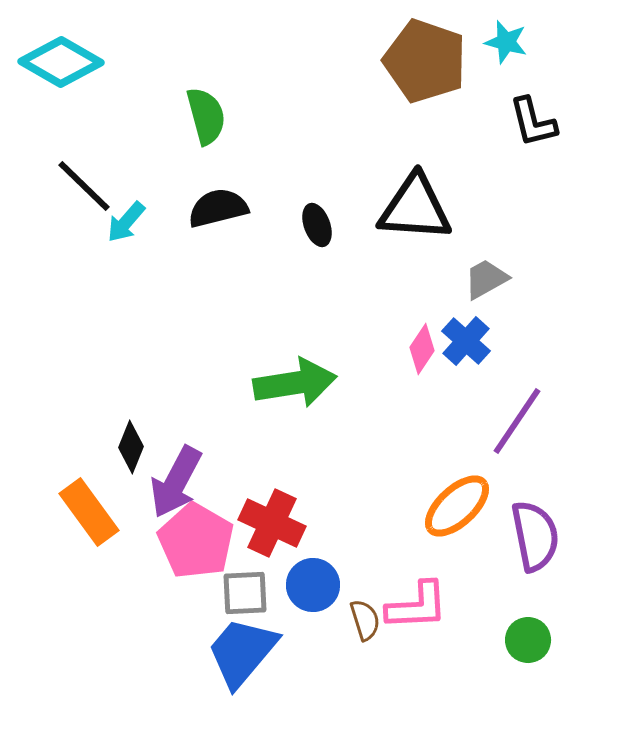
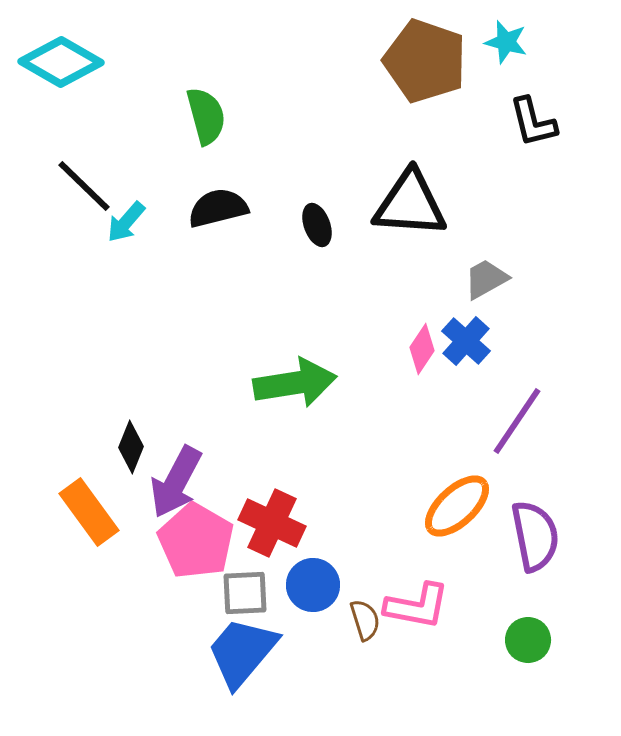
black triangle: moved 5 px left, 4 px up
pink L-shape: rotated 14 degrees clockwise
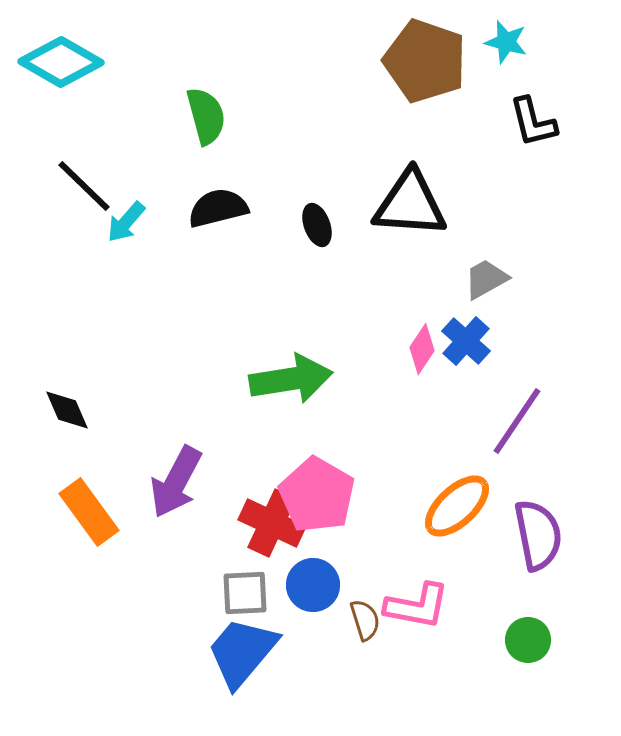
green arrow: moved 4 px left, 4 px up
black diamond: moved 64 px left, 37 px up; rotated 45 degrees counterclockwise
purple semicircle: moved 3 px right, 1 px up
pink pentagon: moved 121 px right, 46 px up
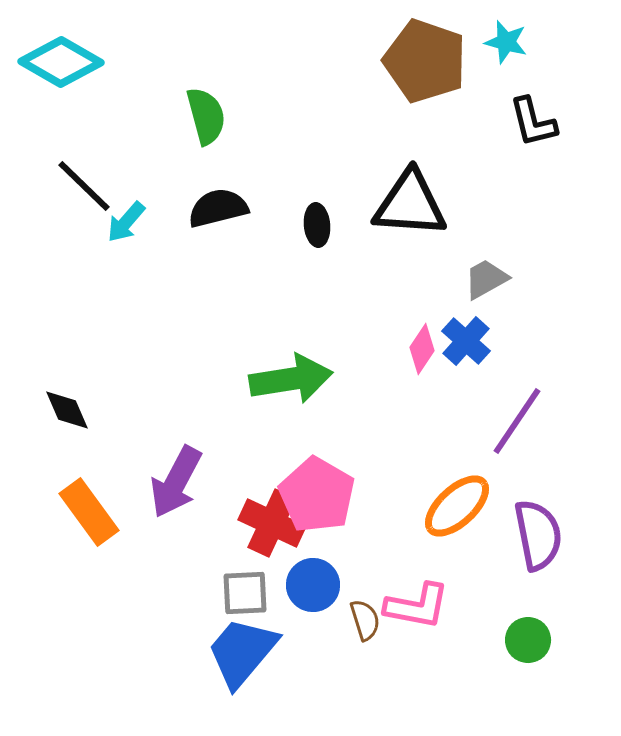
black ellipse: rotated 15 degrees clockwise
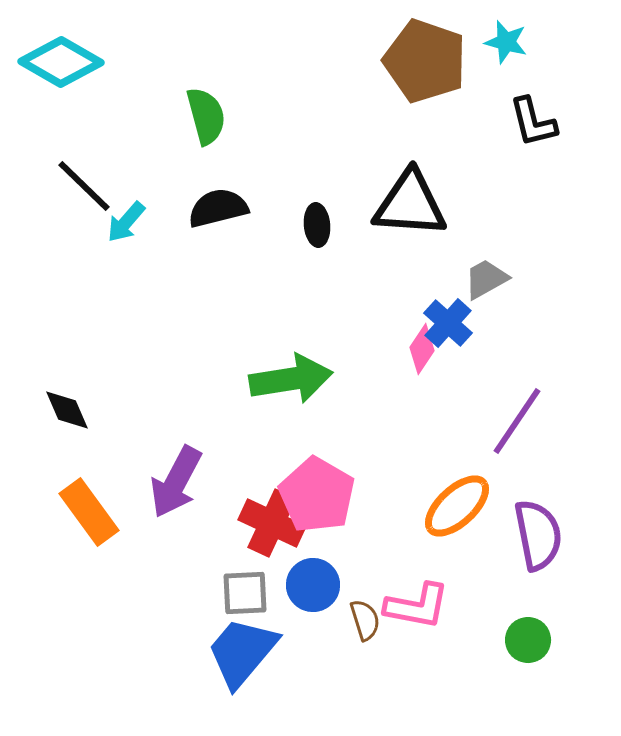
blue cross: moved 18 px left, 18 px up
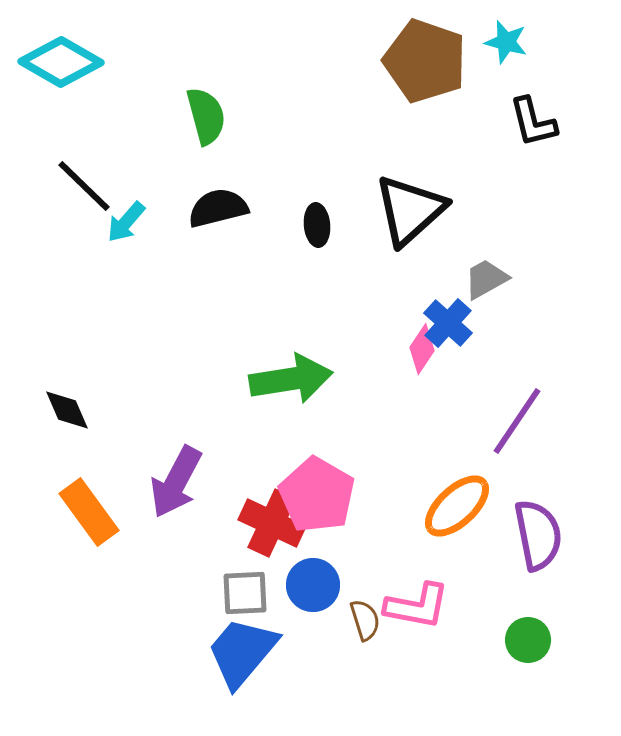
black triangle: moved 6 px down; rotated 46 degrees counterclockwise
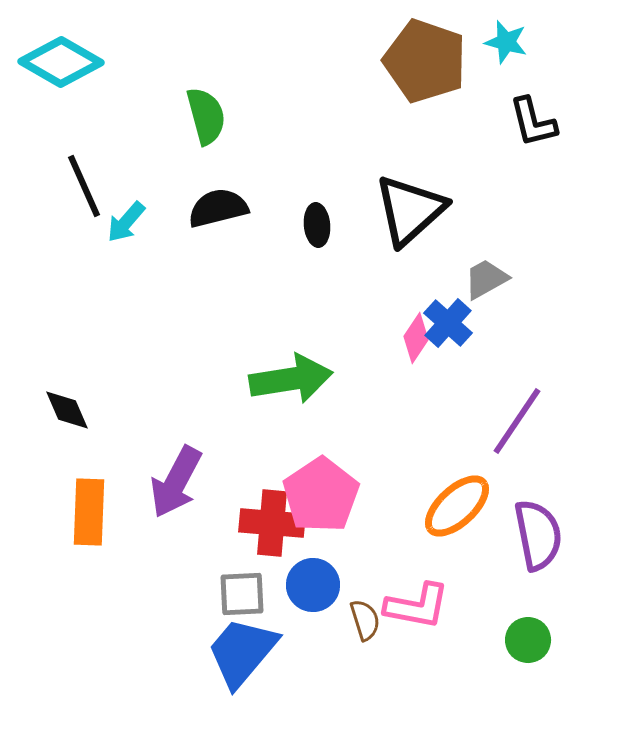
black line: rotated 22 degrees clockwise
pink diamond: moved 6 px left, 11 px up
pink pentagon: moved 4 px right; rotated 8 degrees clockwise
orange rectangle: rotated 38 degrees clockwise
red cross: rotated 20 degrees counterclockwise
gray square: moved 3 px left, 1 px down
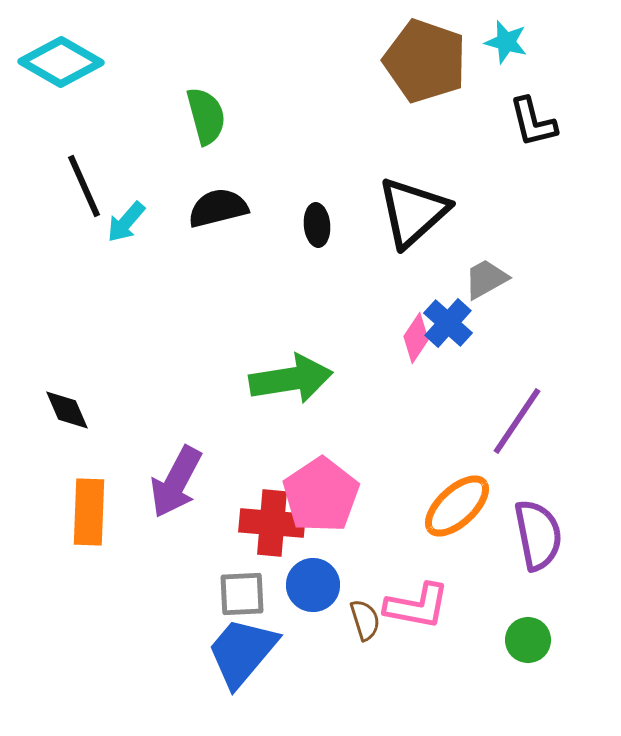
black triangle: moved 3 px right, 2 px down
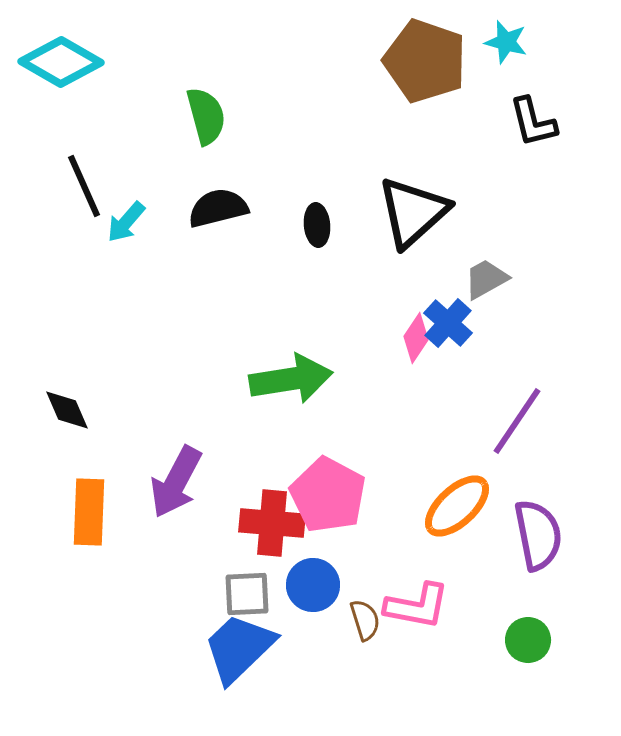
pink pentagon: moved 7 px right; rotated 10 degrees counterclockwise
gray square: moved 5 px right
blue trapezoid: moved 3 px left, 4 px up; rotated 6 degrees clockwise
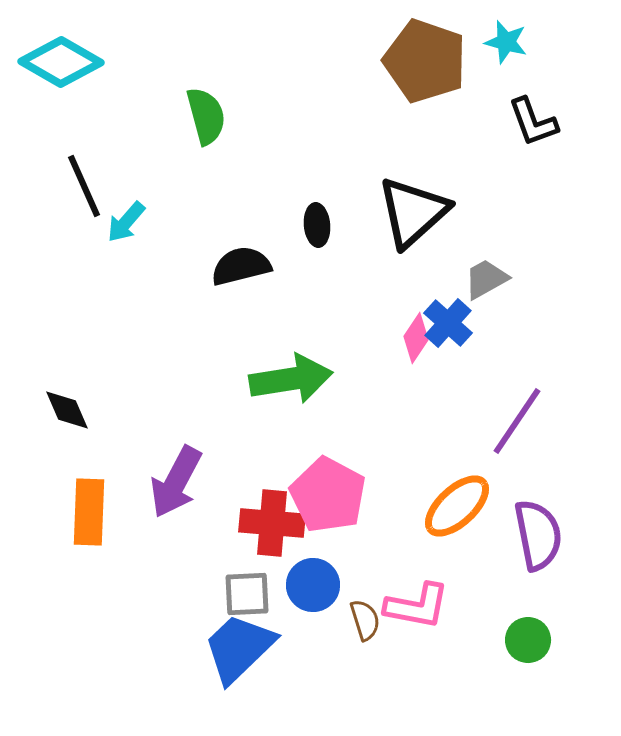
black L-shape: rotated 6 degrees counterclockwise
black semicircle: moved 23 px right, 58 px down
